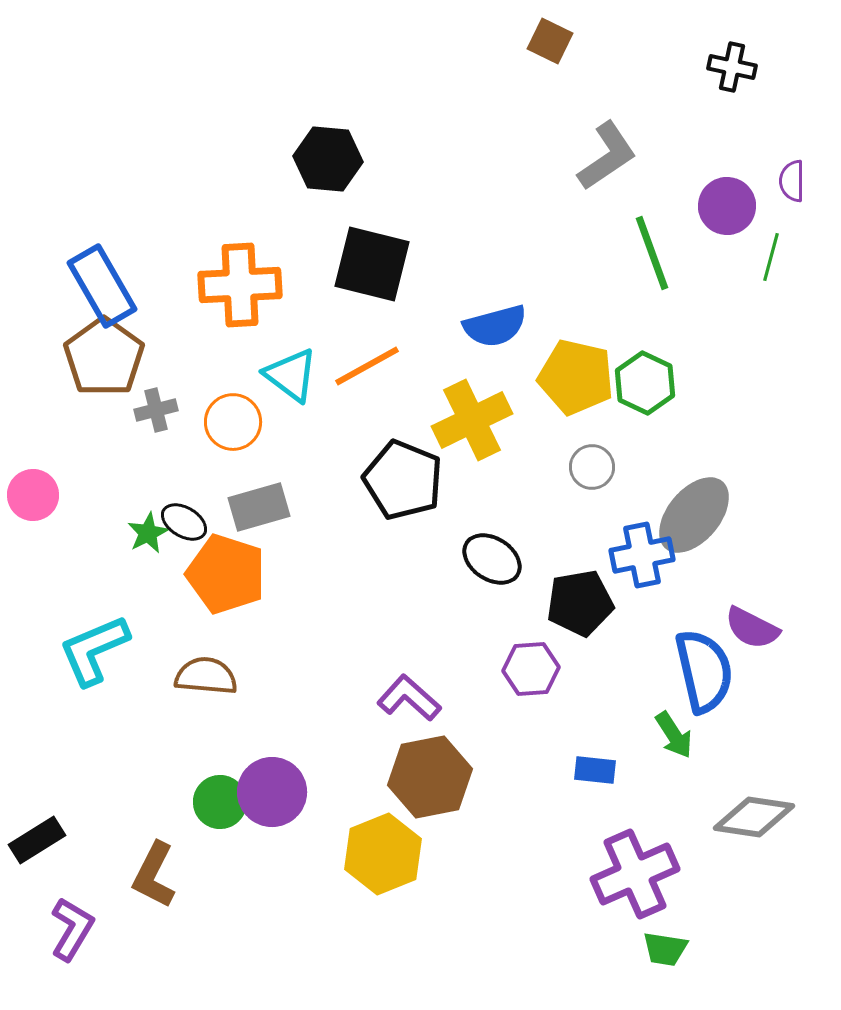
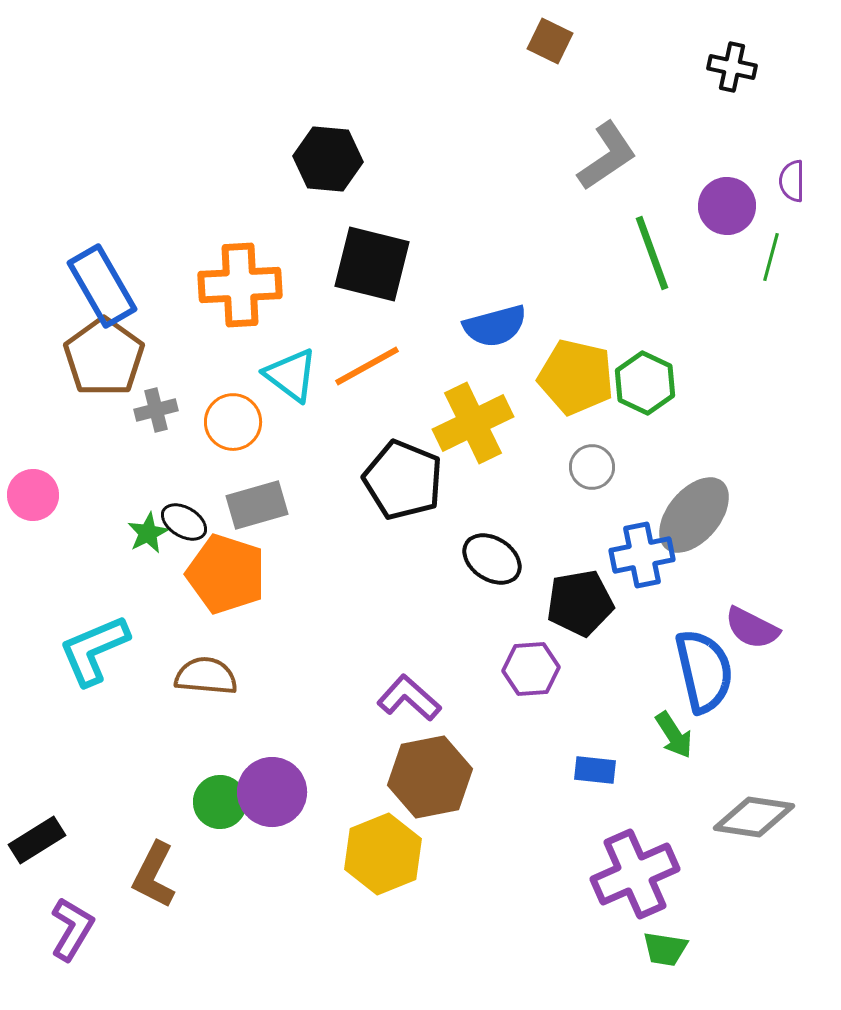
yellow cross at (472, 420): moved 1 px right, 3 px down
gray rectangle at (259, 507): moved 2 px left, 2 px up
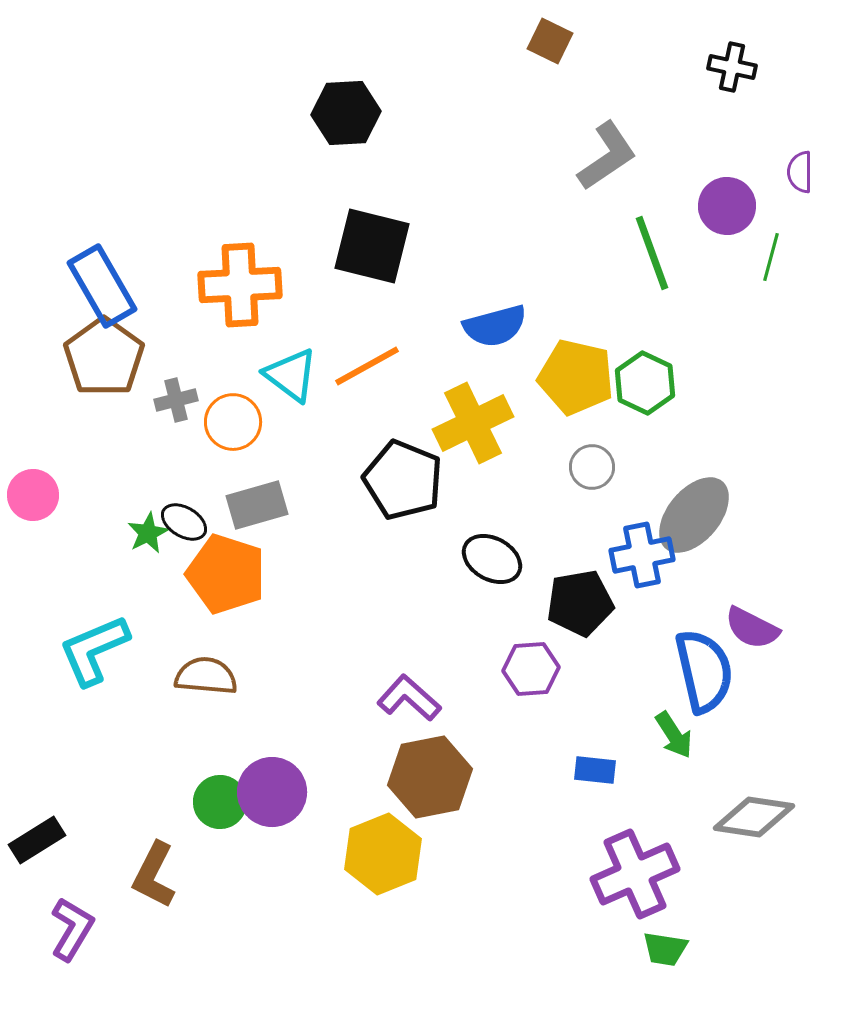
black hexagon at (328, 159): moved 18 px right, 46 px up; rotated 8 degrees counterclockwise
purple semicircle at (792, 181): moved 8 px right, 9 px up
black square at (372, 264): moved 18 px up
gray cross at (156, 410): moved 20 px right, 10 px up
black ellipse at (492, 559): rotated 4 degrees counterclockwise
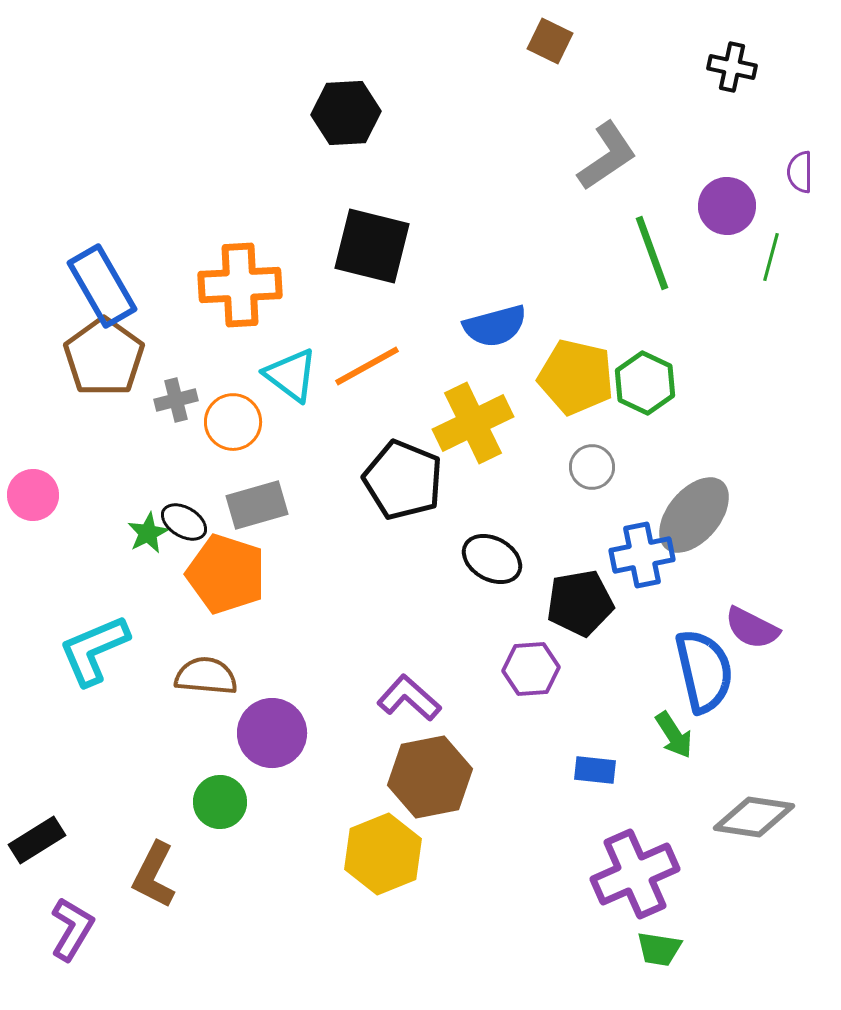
purple circle at (272, 792): moved 59 px up
green trapezoid at (665, 949): moved 6 px left
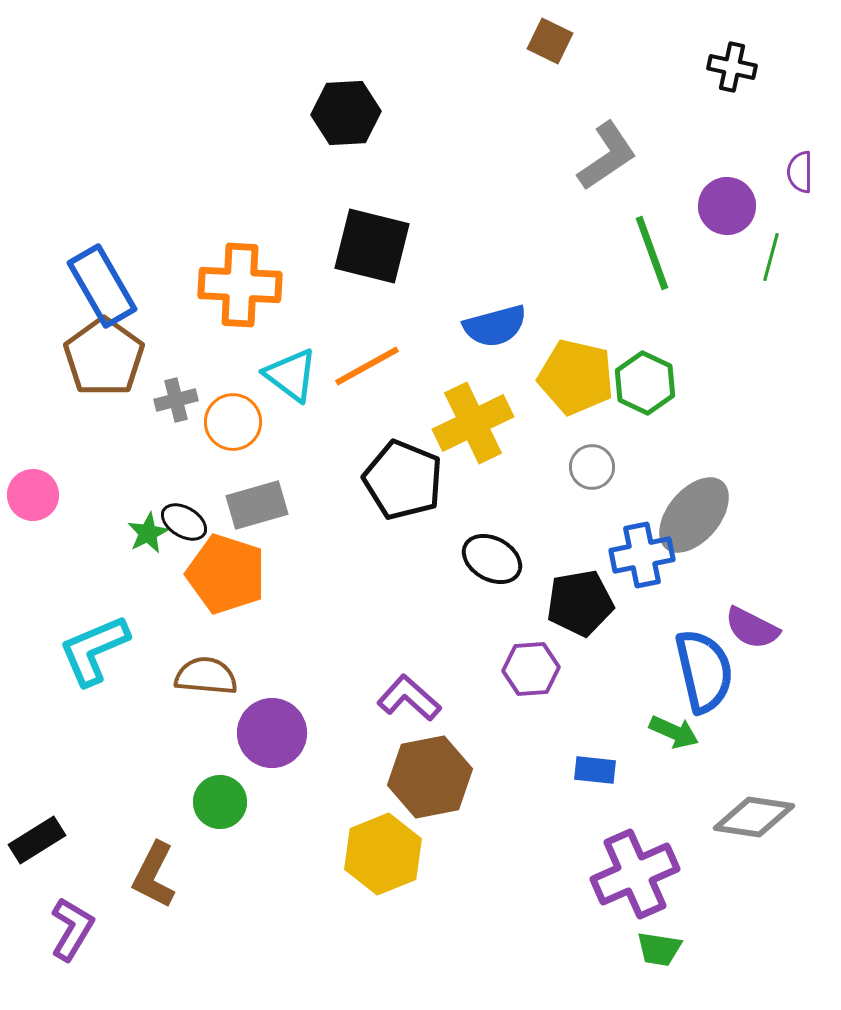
orange cross at (240, 285): rotated 6 degrees clockwise
green arrow at (674, 735): moved 3 px up; rotated 33 degrees counterclockwise
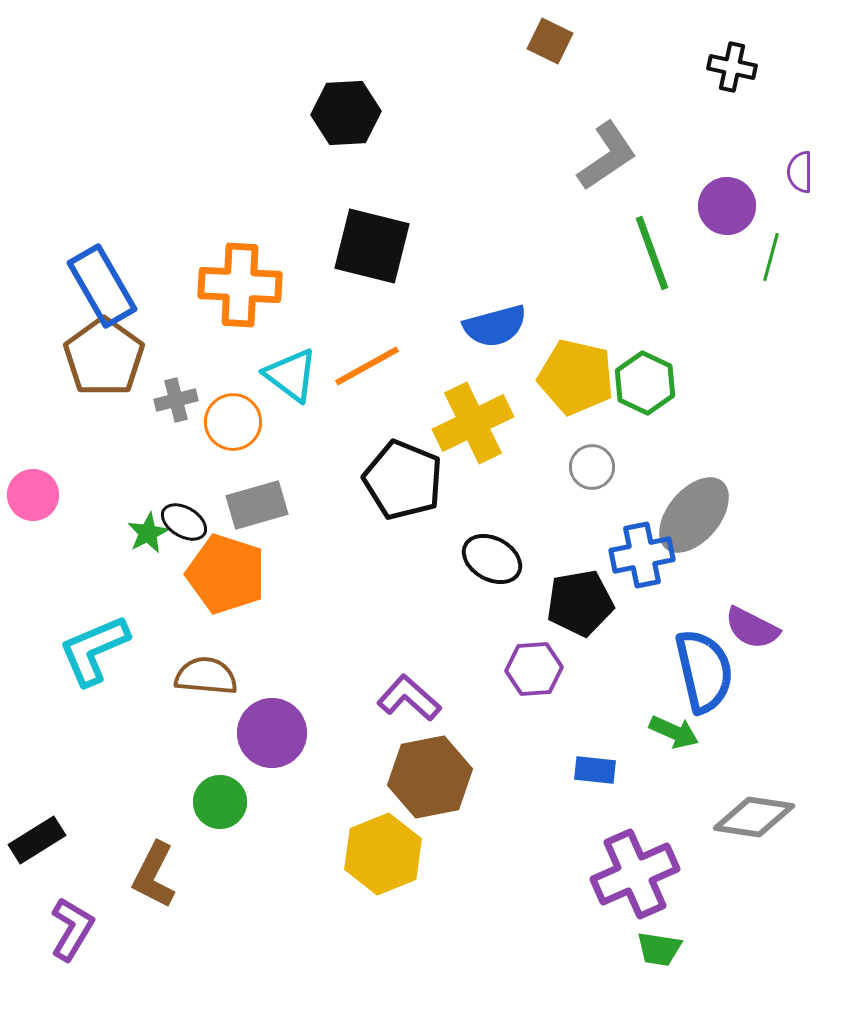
purple hexagon at (531, 669): moved 3 px right
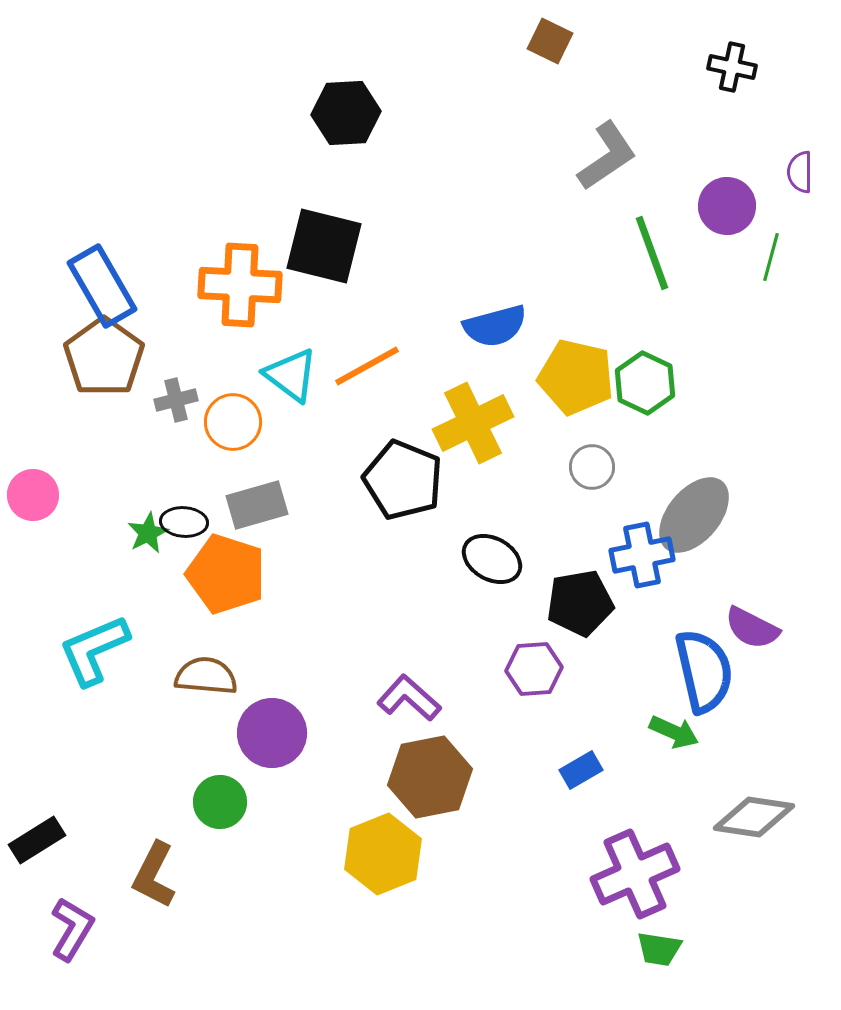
black square at (372, 246): moved 48 px left
black ellipse at (184, 522): rotated 27 degrees counterclockwise
blue rectangle at (595, 770): moved 14 px left; rotated 36 degrees counterclockwise
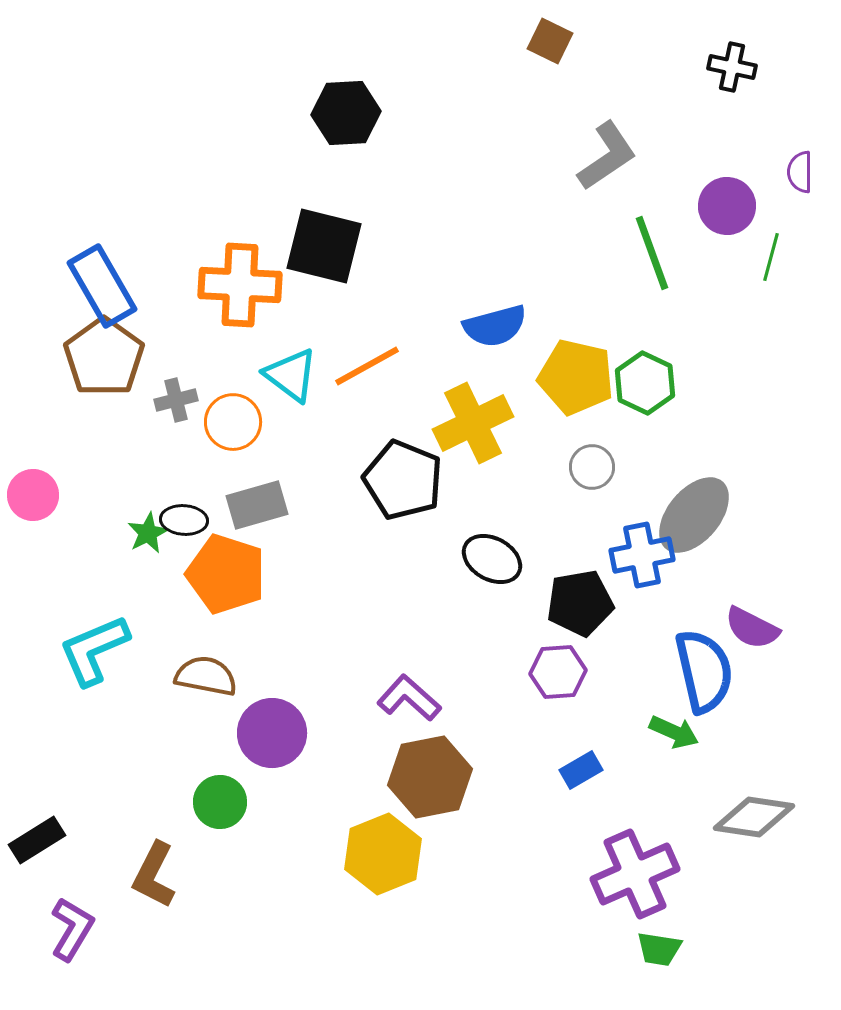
black ellipse at (184, 522): moved 2 px up
purple hexagon at (534, 669): moved 24 px right, 3 px down
brown semicircle at (206, 676): rotated 6 degrees clockwise
